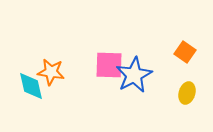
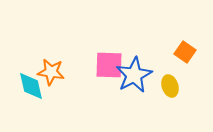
yellow ellipse: moved 17 px left, 7 px up; rotated 35 degrees counterclockwise
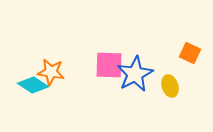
orange square: moved 5 px right, 1 px down; rotated 10 degrees counterclockwise
blue star: moved 1 px right, 1 px up
cyan diamond: moved 2 px right, 1 px up; rotated 44 degrees counterclockwise
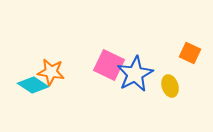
pink square: rotated 24 degrees clockwise
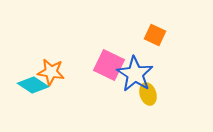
orange square: moved 35 px left, 18 px up
blue star: rotated 12 degrees counterclockwise
yellow ellipse: moved 22 px left, 8 px down
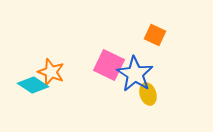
orange star: rotated 12 degrees clockwise
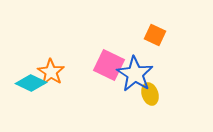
orange star: rotated 12 degrees clockwise
cyan diamond: moved 2 px left, 2 px up; rotated 8 degrees counterclockwise
yellow ellipse: moved 2 px right
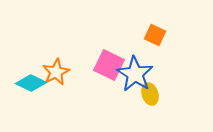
orange star: moved 5 px right; rotated 12 degrees clockwise
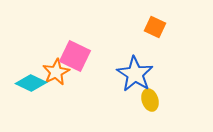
orange square: moved 8 px up
pink square: moved 34 px left, 9 px up
yellow ellipse: moved 6 px down
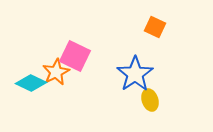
blue star: rotated 6 degrees clockwise
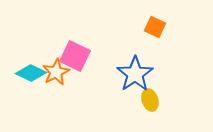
cyan diamond: moved 10 px up
